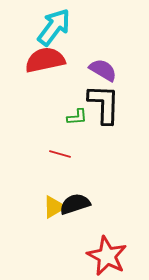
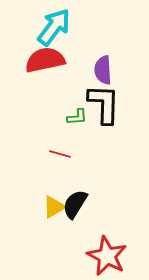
purple semicircle: rotated 124 degrees counterclockwise
black semicircle: rotated 40 degrees counterclockwise
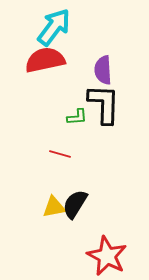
yellow triangle: rotated 20 degrees clockwise
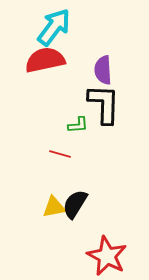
green L-shape: moved 1 px right, 8 px down
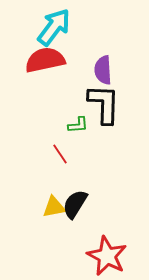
red line: rotated 40 degrees clockwise
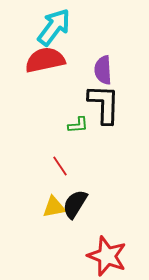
red line: moved 12 px down
red star: rotated 6 degrees counterclockwise
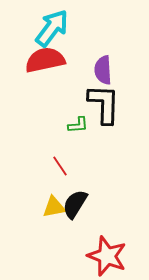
cyan arrow: moved 2 px left, 1 px down
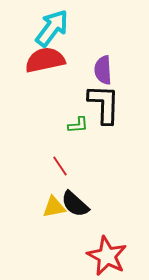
black semicircle: rotated 80 degrees counterclockwise
red star: rotated 6 degrees clockwise
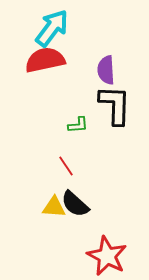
purple semicircle: moved 3 px right
black L-shape: moved 11 px right, 1 px down
red line: moved 6 px right
yellow triangle: rotated 15 degrees clockwise
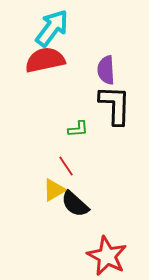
green L-shape: moved 4 px down
yellow triangle: moved 17 px up; rotated 35 degrees counterclockwise
